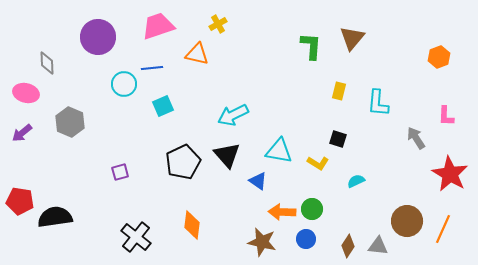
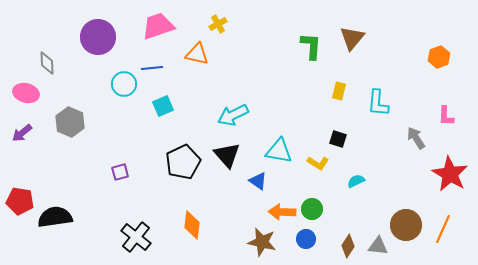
brown circle: moved 1 px left, 4 px down
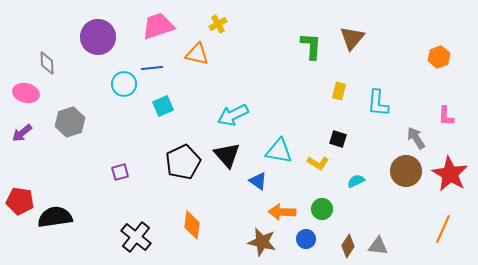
gray hexagon: rotated 20 degrees clockwise
green circle: moved 10 px right
brown circle: moved 54 px up
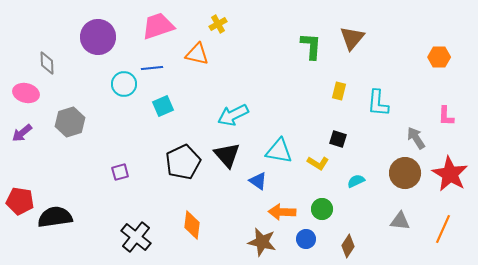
orange hexagon: rotated 20 degrees clockwise
brown circle: moved 1 px left, 2 px down
gray triangle: moved 22 px right, 25 px up
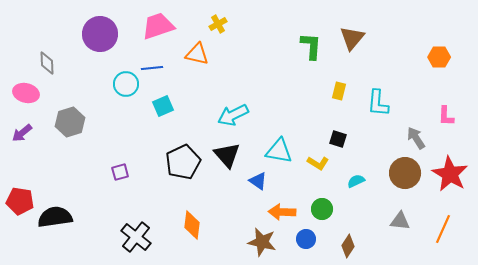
purple circle: moved 2 px right, 3 px up
cyan circle: moved 2 px right
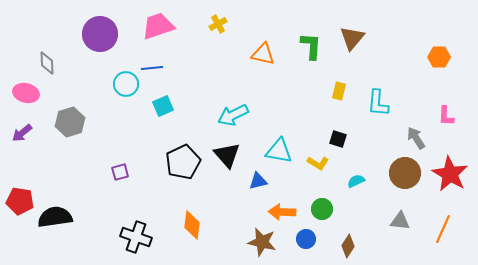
orange triangle: moved 66 px right
blue triangle: rotated 48 degrees counterclockwise
black cross: rotated 20 degrees counterclockwise
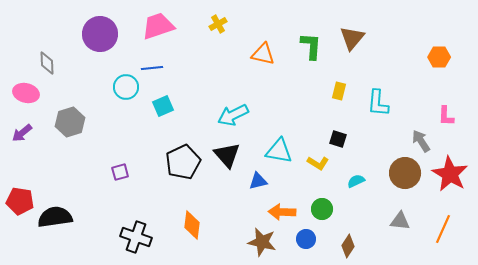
cyan circle: moved 3 px down
gray arrow: moved 5 px right, 3 px down
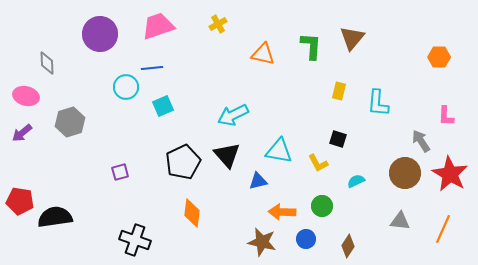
pink ellipse: moved 3 px down
yellow L-shape: rotated 30 degrees clockwise
green circle: moved 3 px up
orange diamond: moved 12 px up
black cross: moved 1 px left, 3 px down
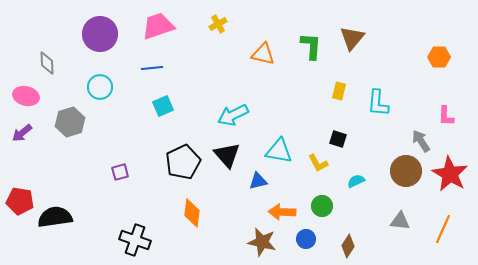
cyan circle: moved 26 px left
brown circle: moved 1 px right, 2 px up
